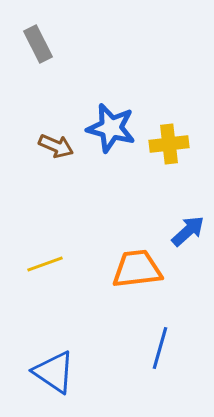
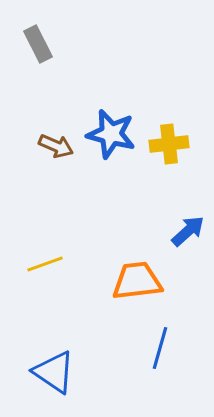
blue star: moved 6 px down
orange trapezoid: moved 12 px down
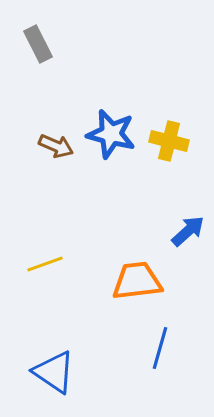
yellow cross: moved 3 px up; rotated 21 degrees clockwise
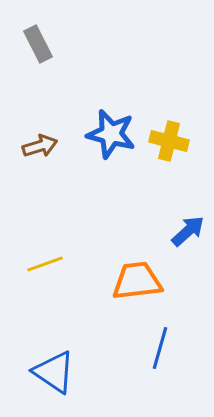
brown arrow: moved 16 px left; rotated 40 degrees counterclockwise
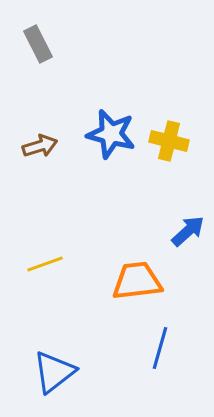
blue triangle: rotated 48 degrees clockwise
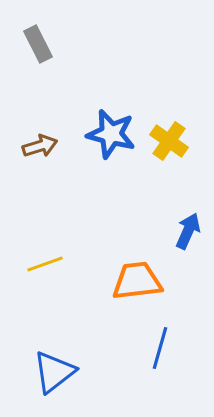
yellow cross: rotated 21 degrees clockwise
blue arrow: rotated 24 degrees counterclockwise
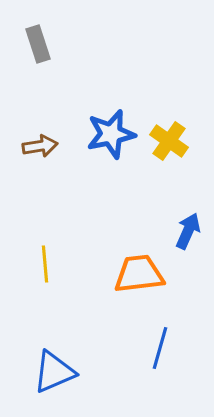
gray rectangle: rotated 9 degrees clockwise
blue star: rotated 27 degrees counterclockwise
brown arrow: rotated 8 degrees clockwise
yellow line: rotated 75 degrees counterclockwise
orange trapezoid: moved 2 px right, 7 px up
blue triangle: rotated 15 degrees clockwise
